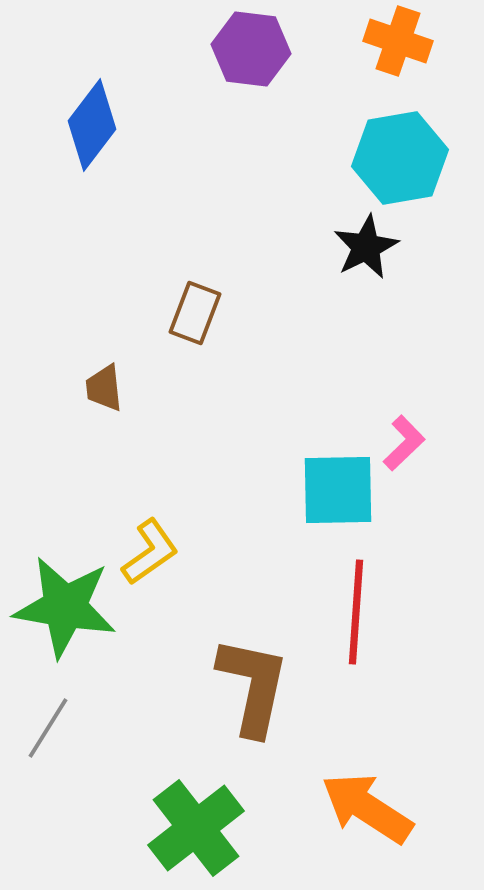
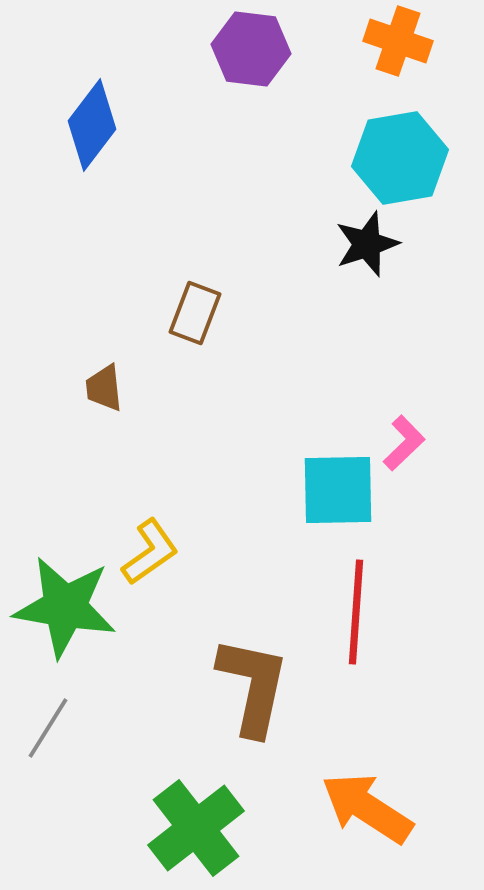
black star: moved 1 px right, 3 px up; rotated 8 degrees clockwise
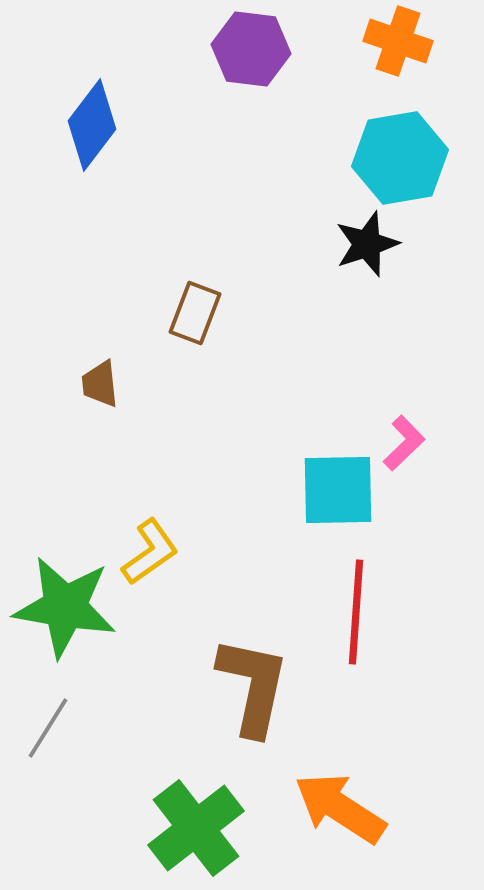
brown trapezoid: moved 4 px left, 4 px up
orange arrow: moved 27 px left
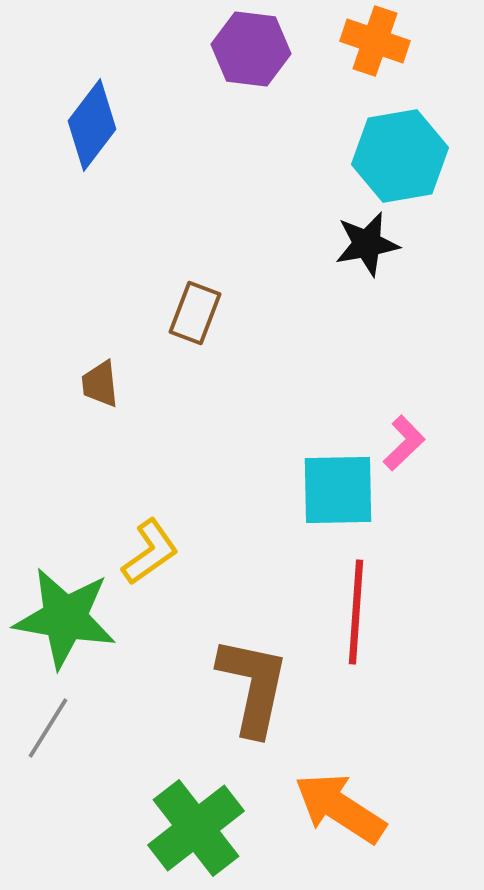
orange cross: moved 23 px left
cyan hexagon: moved 2 px up
black star: rotated 8 degrees clockwise
green star: moved 11 px down
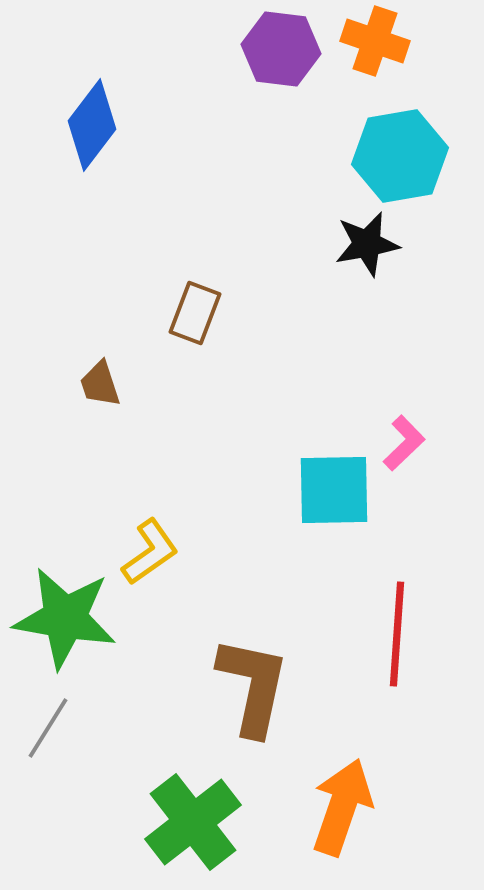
purple hexagon: moved 30 px right
brown trapezoid: rotated 12 degrees counterclockwise
cyan square: moved 4 px left
red line: moved 41 px right, 22 px down
orange arrow: moved 2 px right, 1 px up; rotated 76 degrees clockwise
green cross: moved 3 px left, 6 px up
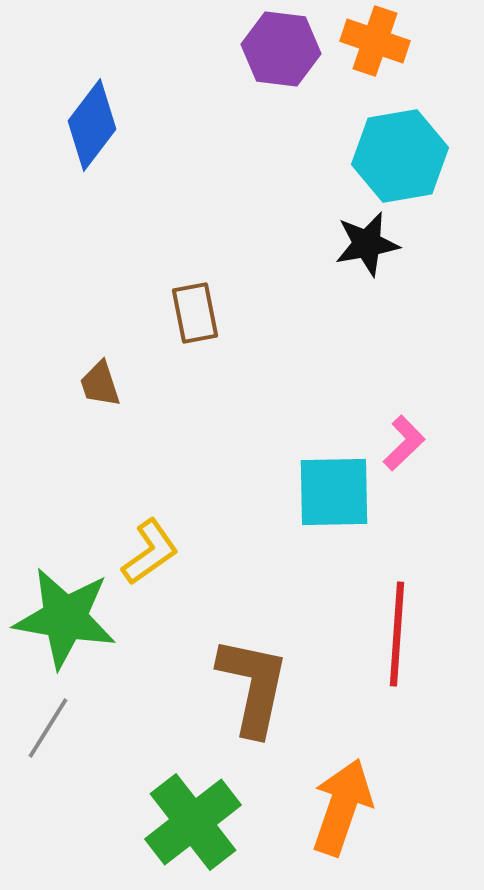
brown rectangle: rotated 32 degrees counterclockwise
cyan square: moved 2 px down
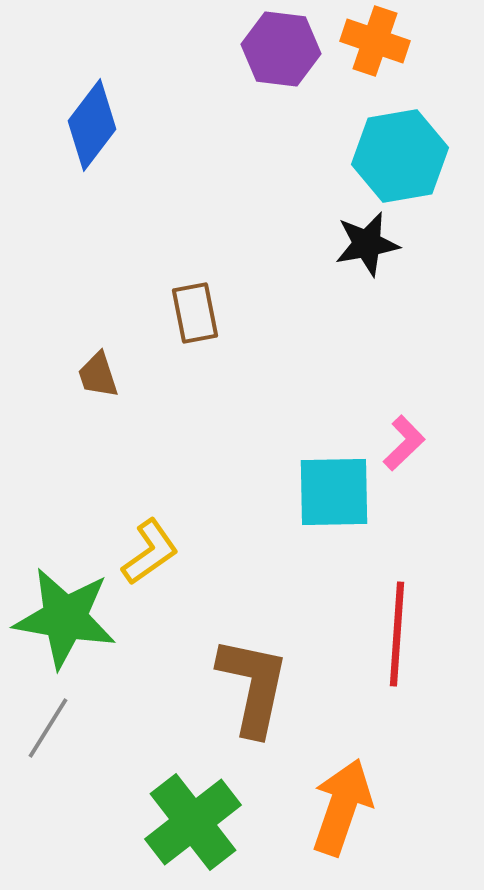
brown trapezoid: moved 2 px left, 9 px up
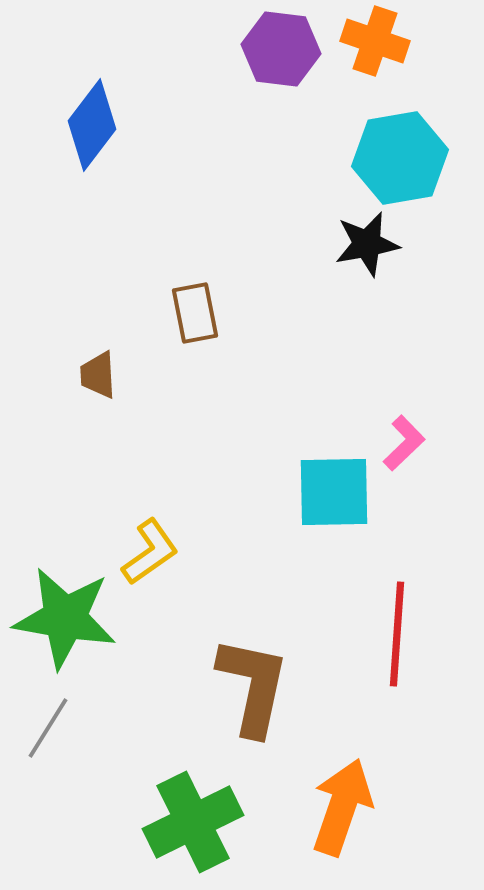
cyan hexagon: moved 2 px down
brown trapezoid: rotated 15 degrees clockwise
green cross: rotated 12 degrees clockwise
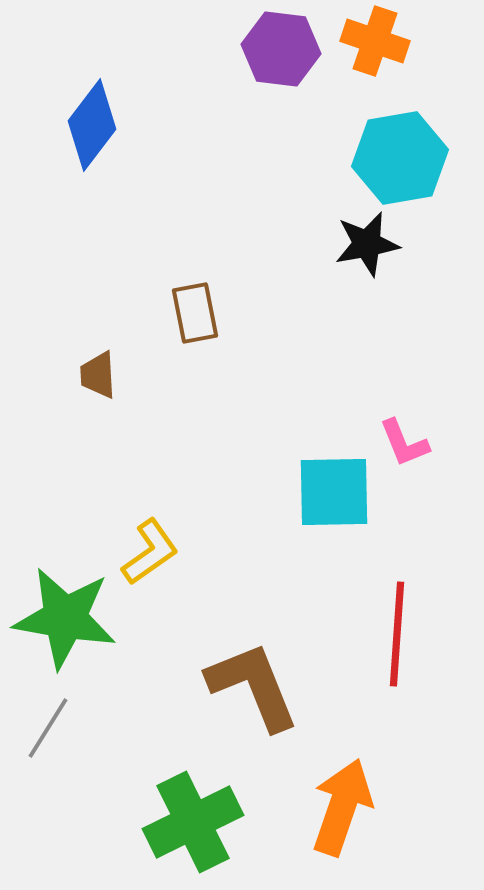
pink L-shape: rotated 112 degrees clockwise
brown L-shape: rotated 34 degrees counterclockwise
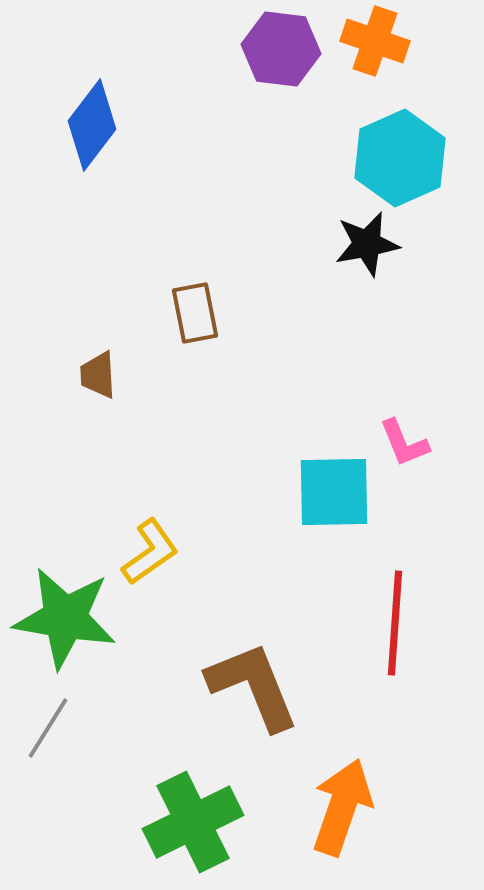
cyan hexagon: rotated 14 degrees counterclockwise
red line: moved 2 px left, 11 px up
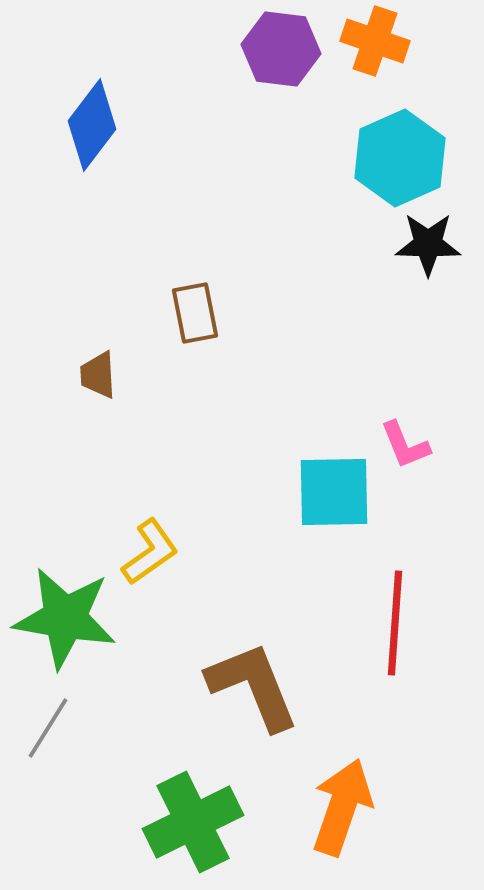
black star: moved 61 px right; rotated 12 degrees clockwise
pink L-shape: moved 1 px right, 2 px down
